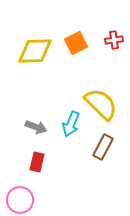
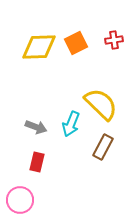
yellow diamond: moved 4 px right, 4 px up
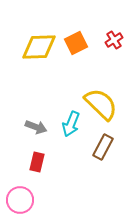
red cross: rotated 24 degrees counterclockwise
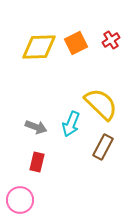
red cross: moved 3 px left
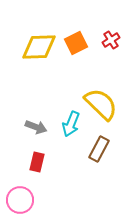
brown rectangle: moved 4 px left, 2 px down
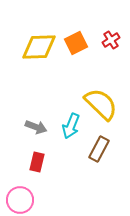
cyan arrow: moved 2 px down
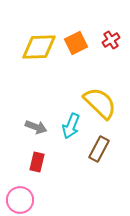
yellow semicircle: moved 1 px left, 1 px up
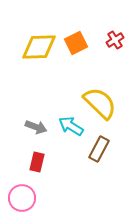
red cross: moved 4 px right
cyan arrow: rotated 100 degrees clockwise
pink circle: moved 2 px right, 2 px up
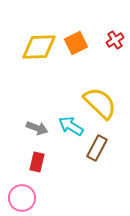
gray arrow: moved 1 px right, 1 px down
brown rectangle: moved 2 px left, 1 px up
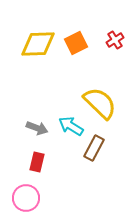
yellow diamond: moved 1 px left, 3 px up
brown rectangle: moved 3 px left
pink circle: moved 4 px right
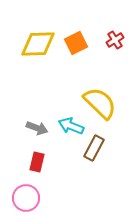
cyan arrow: rotated 10 degrees counterclockwise
